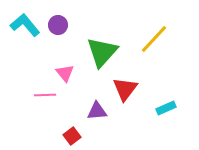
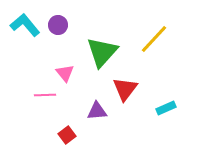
red square: moved 5 px left, 1 px up
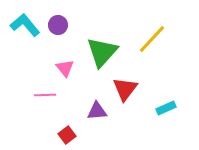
yellow line: moved 2 px left
pink triangle: moved 5 px up
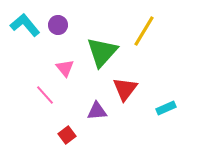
yellow line: moved 8 px left, 8 px up; rotated 12 degrees counterclockwise
pink line: rotated 50 degrees clockwise
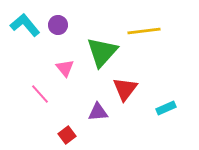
yellow line: rotated 52 degrees clockwise
pink line: moved 5 px left, 1 px up
purple triangle: moved 1 px right, 1 px down
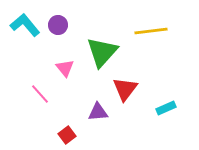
yellow line: moved 7 px right
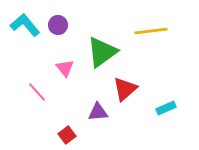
green triangle: rotated 12 degrees clockwise
red triangle: rotated 12 degrees clockwise
pink line: moved 3 px left, 2 px up
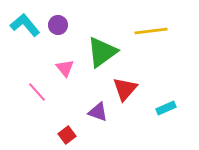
red triangle: rotated 8 degrees counterclockwise
purple triangle: rotated 25 degrees clockwise
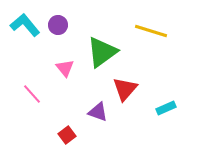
yellow line: rotated 24 degrees clockwise
pink line: moved 5 px left, 2 px down
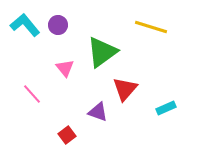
yellow line: moved 4 px up
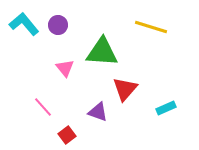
cyan L-shape: moved 1 px left, 1 px up
green triangle: rotated 40 degrees clockwise
pink line: moved 11 px right, 13 px down
